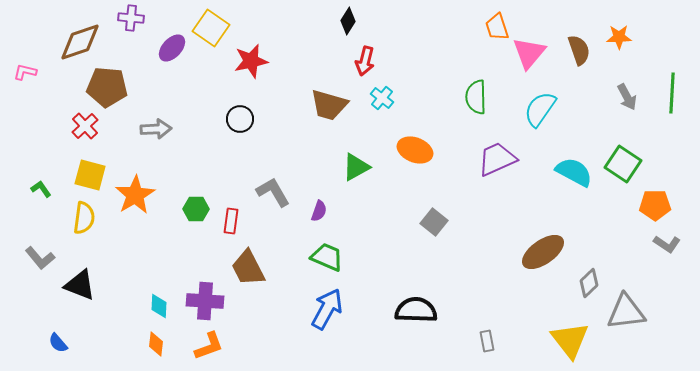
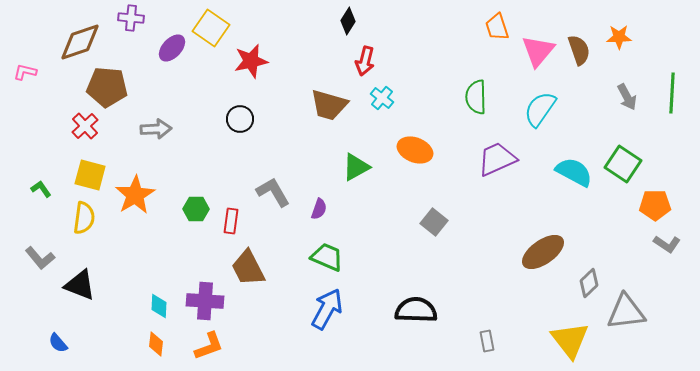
pink triangle at (529, 53): moved 9 px right, 2 px up
purple semicircle at (319, 211): moved 2 px up
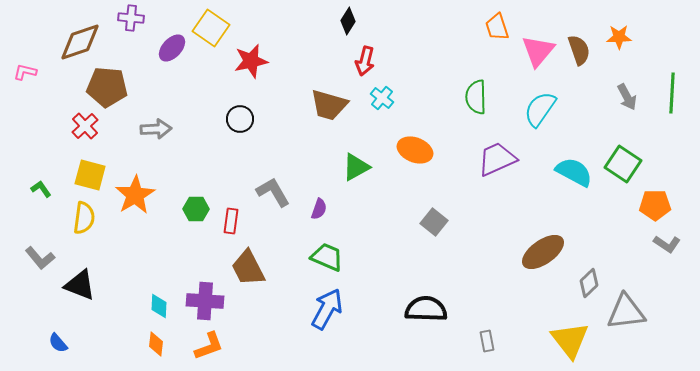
black semicircle at (416, 310): moved 10 px right, 1 px up
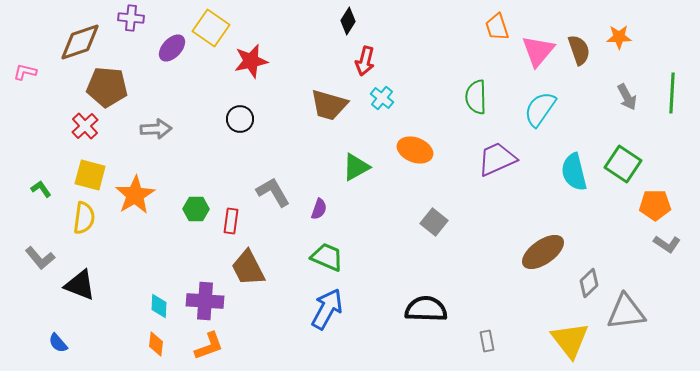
cyan semicircle at (574, 172): rotated 132 degrees counterclockwise
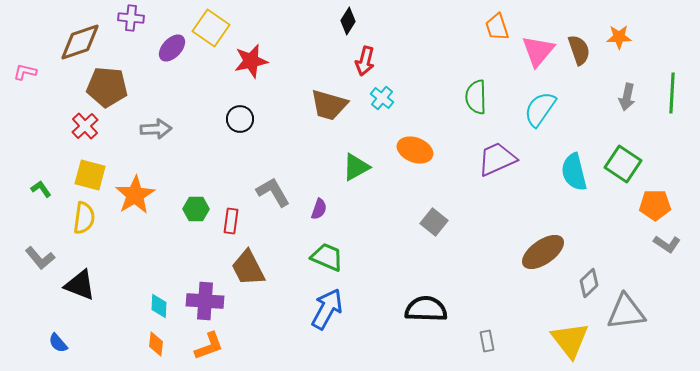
gray arrow at (627, 97): rotated 40 degrees clockwise
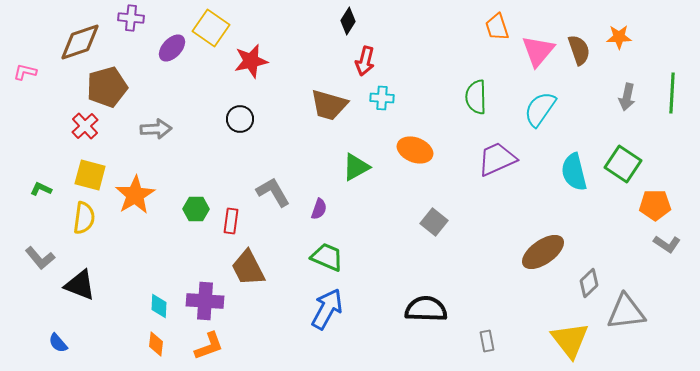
brown pentagon at (107, 87): rotated 21 degrees counterclockwise
cyan cross at (382, 98): rotated 35 degrees counterclockwise
green L-shape at (41, 189): rotated 30 degrees counterclockwise
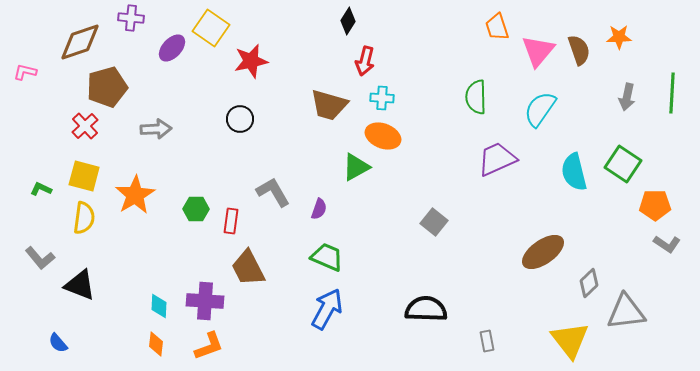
orange ellipse at (415, 150): moved 32 px left, 14 px up
yellow square at (90, 175): moved 6 px left, 1 px down
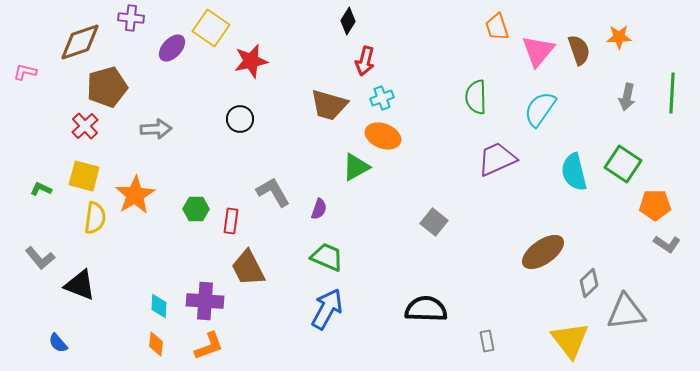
cyan cross at (382, 98): rotated 25 degrees counterclockwise
yellow semicircle at (84, 218): moved 11 px right
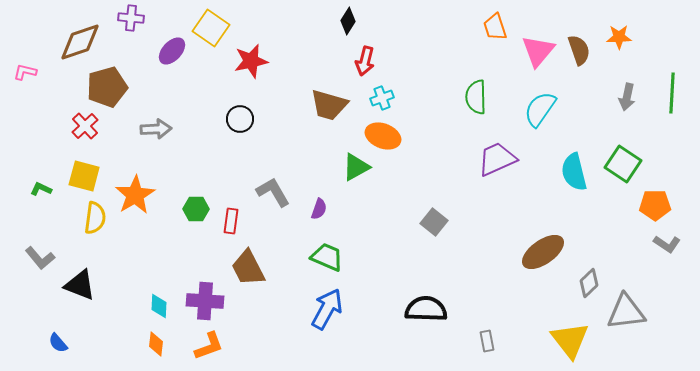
orange trapezoid at (497, 27): moved 2 px left
purple ellipse at (172, 48): moved 3 px down
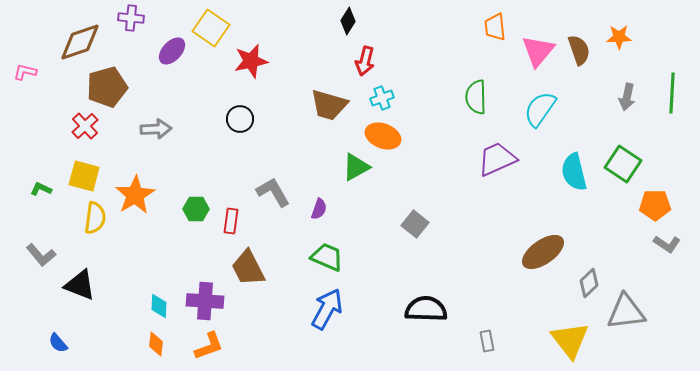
orange trapezoid at (495, 27): rotated 12 degrees clockwise
gray square at (434, 222): moved 19 px left, 2 px down
gray L-shape at (40, 258): moved 1 px right, 3 px up
